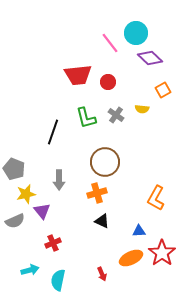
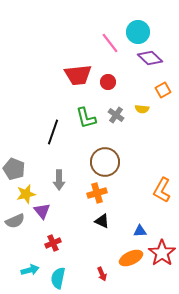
cyan circle: moved 2 px right, 1 px up
orange L-shape: moved 6 px right, 8 px up
blue triangle: moved 1 px right
cyan semicircle: moved 2 px up
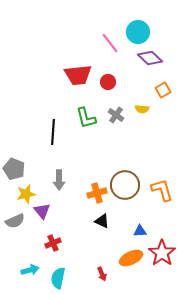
black line: rotated 15 degrees counterclockwise
brown circle: moved 20 px right, 23 px down
orange L-shape: rotated 135 degrees clockwise
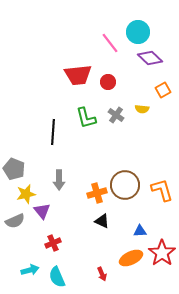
cyan semicircle: moved 1 px left, 1 px up; rotated 35 degrees counterclockwise
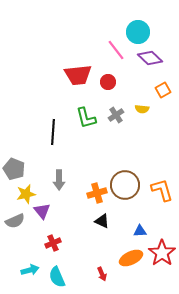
pink line: moved 6 px right, 7 px down
gray cross: rotated 21 degrees clockwise
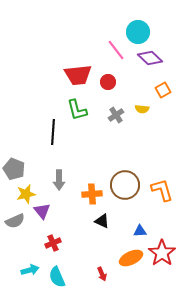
green L-shape: moved 9 px left, 8 px up
orange cross: moved 5 px left, 1 px down; rotated 12 degrees clockwise
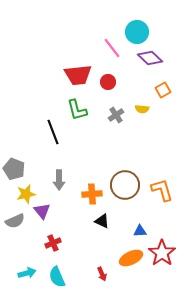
cyan circle: moved 1 px left
pink line: moved 4 px left, 2 px up
black line: rotated 25 degrees counterclockwise
cyan arrow: moved 3 px left, 3 px down
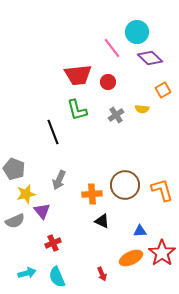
gray arrow: rotated 24 degrees clockwise
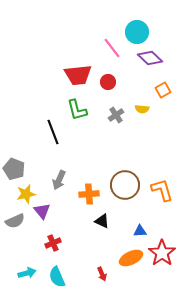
orange cross: moved 3 px left
